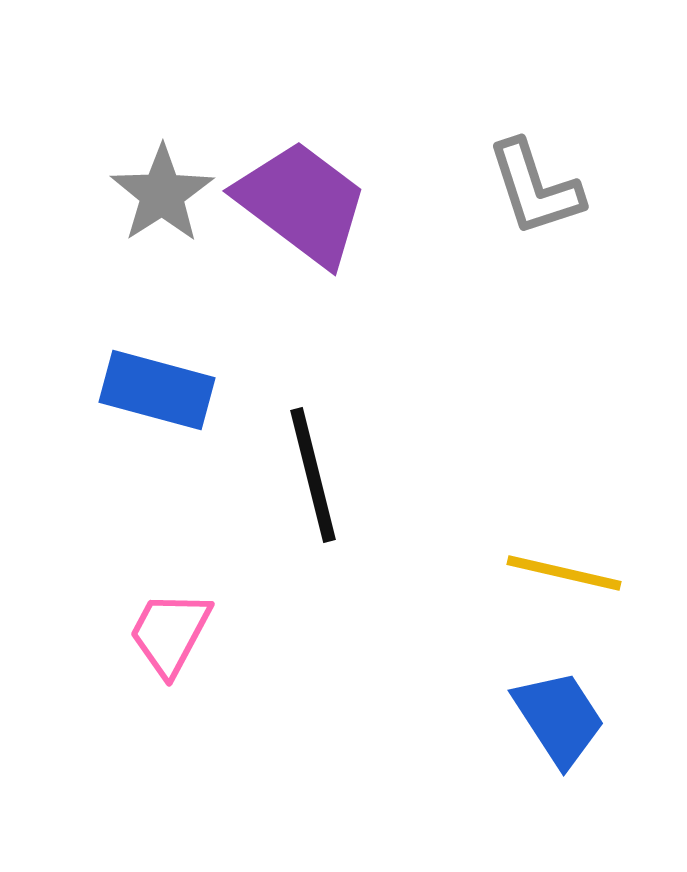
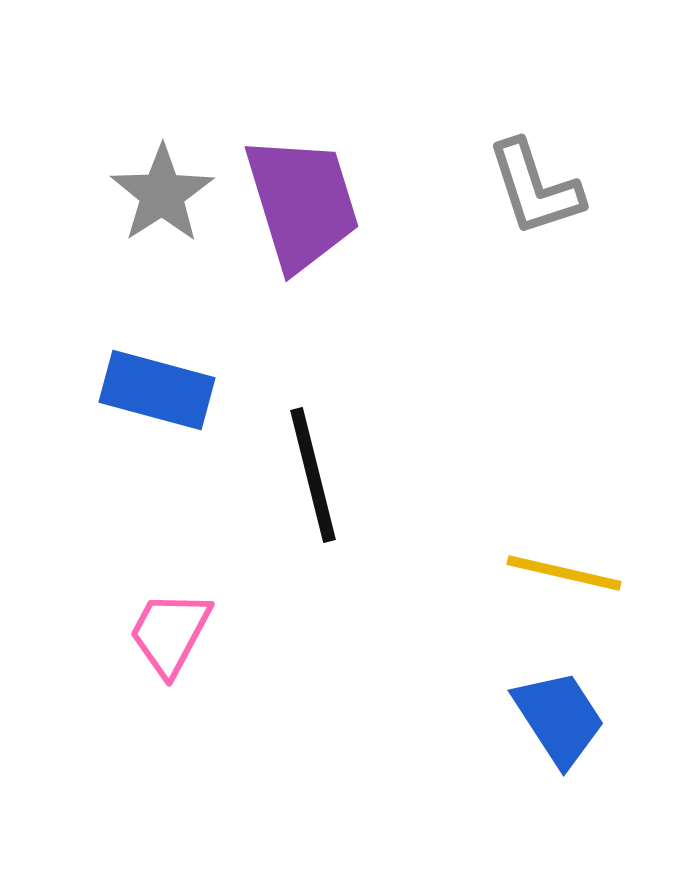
purple trapezoid: rotated 36 degrees clockwise
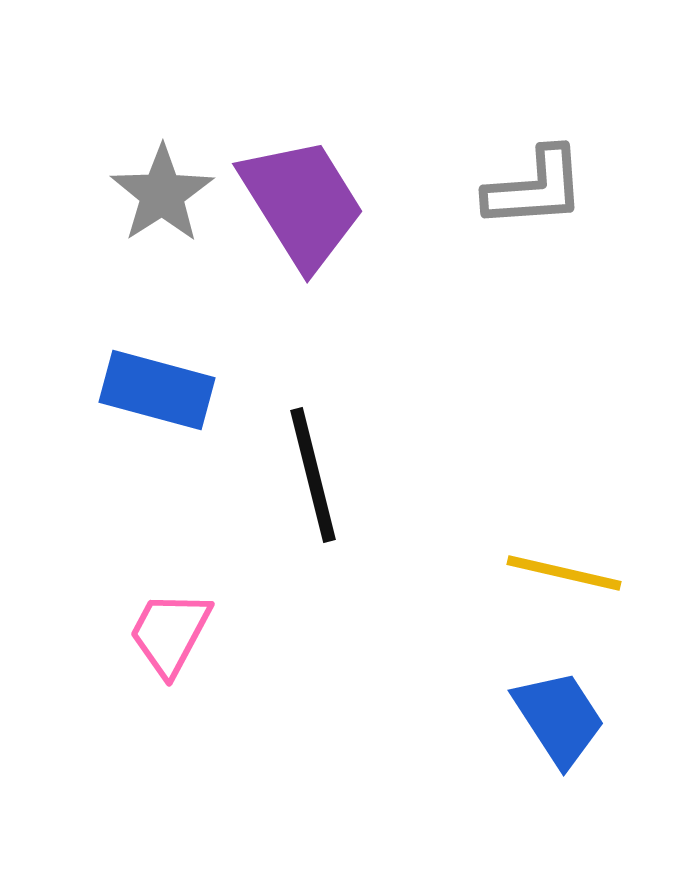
gray L-shape: rotated 76 degrees counterclockwise
purple trapezoid: rotated 15 degrees counterclockwise
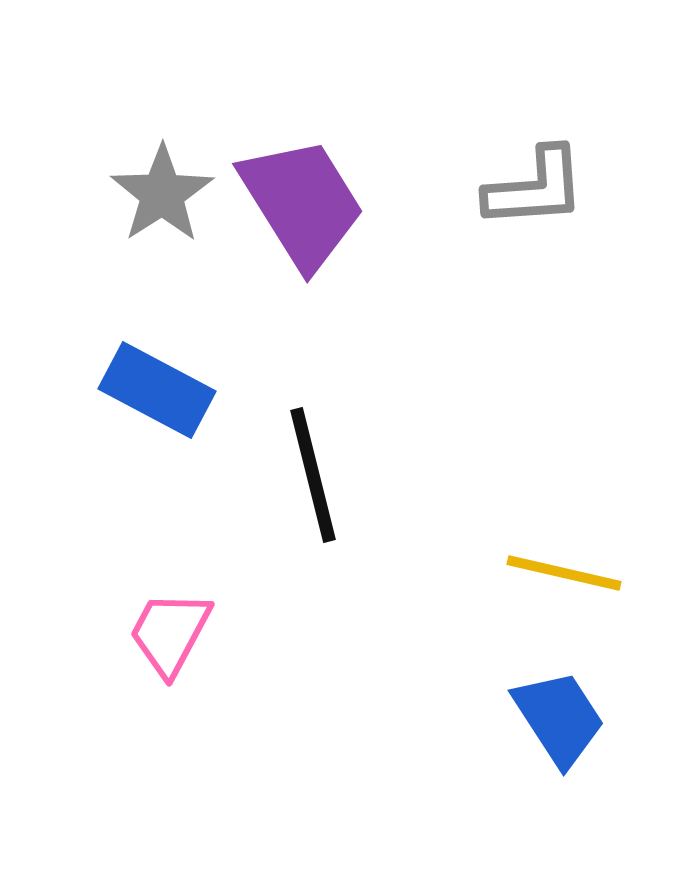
blue rectangle: rotated 13 degrees clockwise
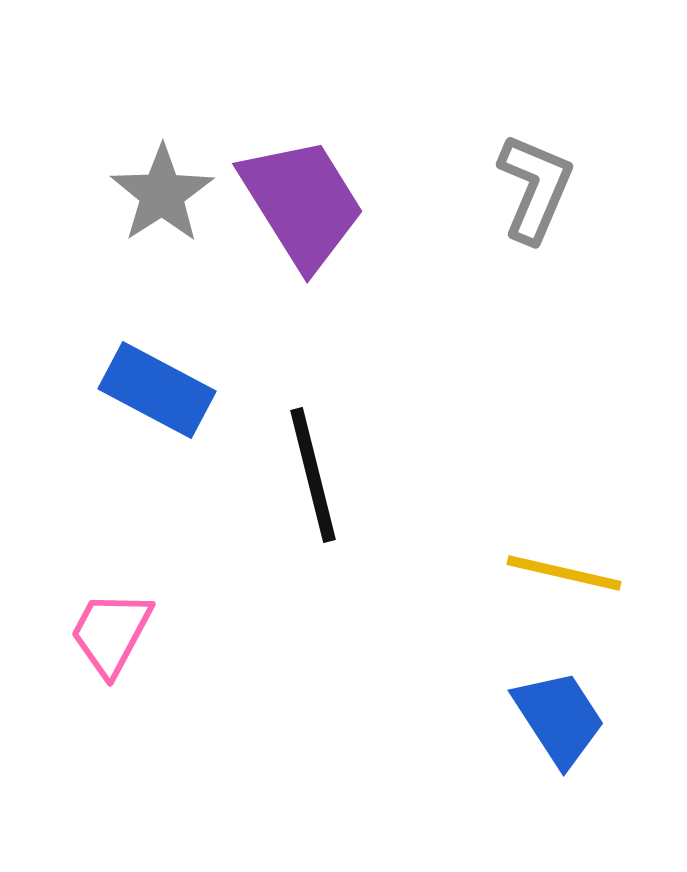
gray L-shape: rotated 63 degrees counterclockwise
pink trapezoid: moved 59 px left
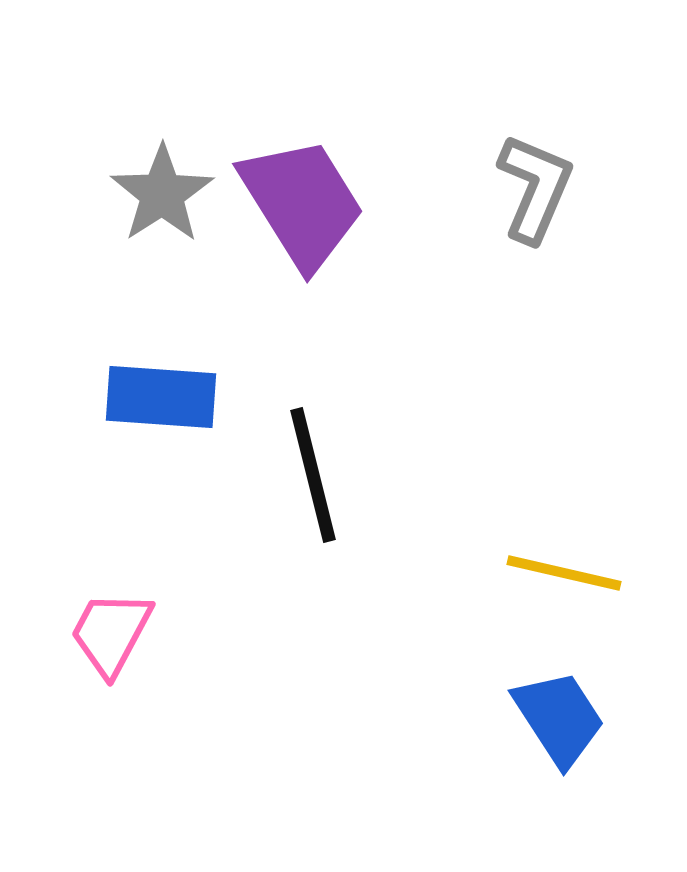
blue rectangle: moved 4 px right, 7 px down; rotated 24 degrees counterclockwise
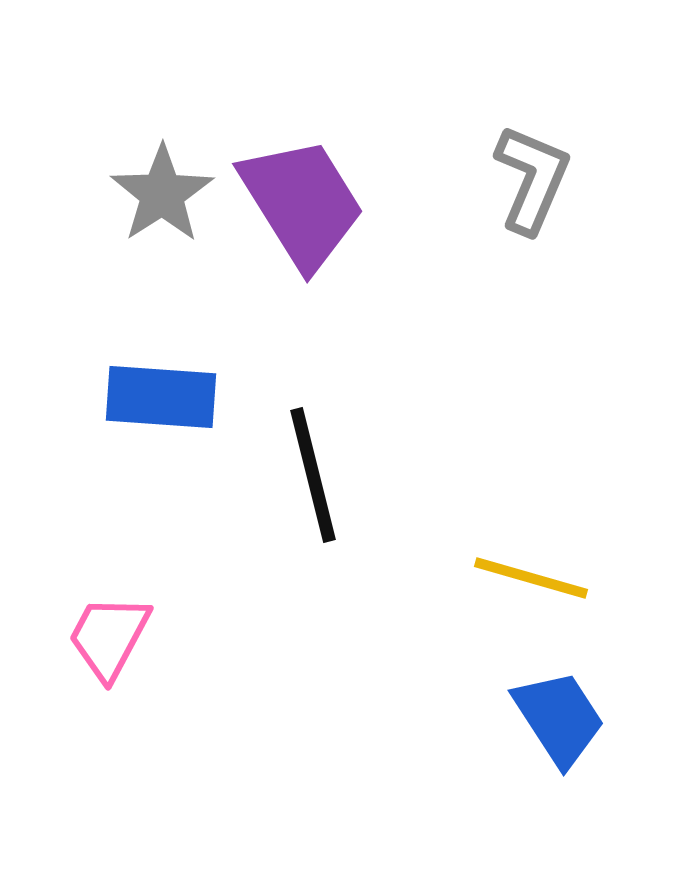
gray L-shape: moved 3 px left, 9 px up
yellow line: moved 33 px left, 5 px down; rotated 3 degrees clockwise
pink trapezoid: moved 2 px left, 4 px down
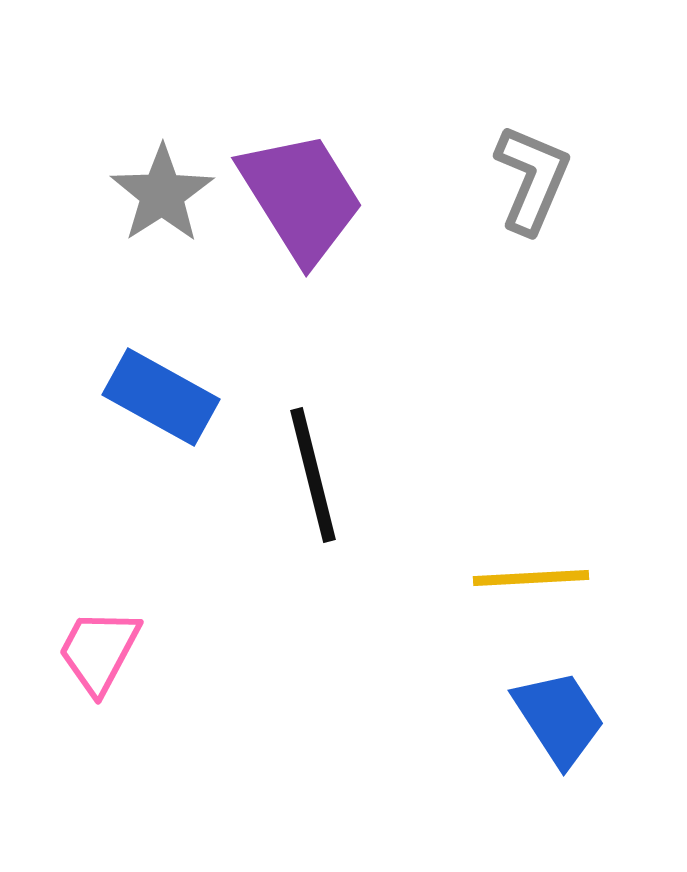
purple trapezoid: moved 1 px left, 6 px up
blue rectangle: rotated 25 degrees clockwise
yellow line: rotated 19 degrees counterclockwise
pink trapezoid: moved 10 px left, 14 px down
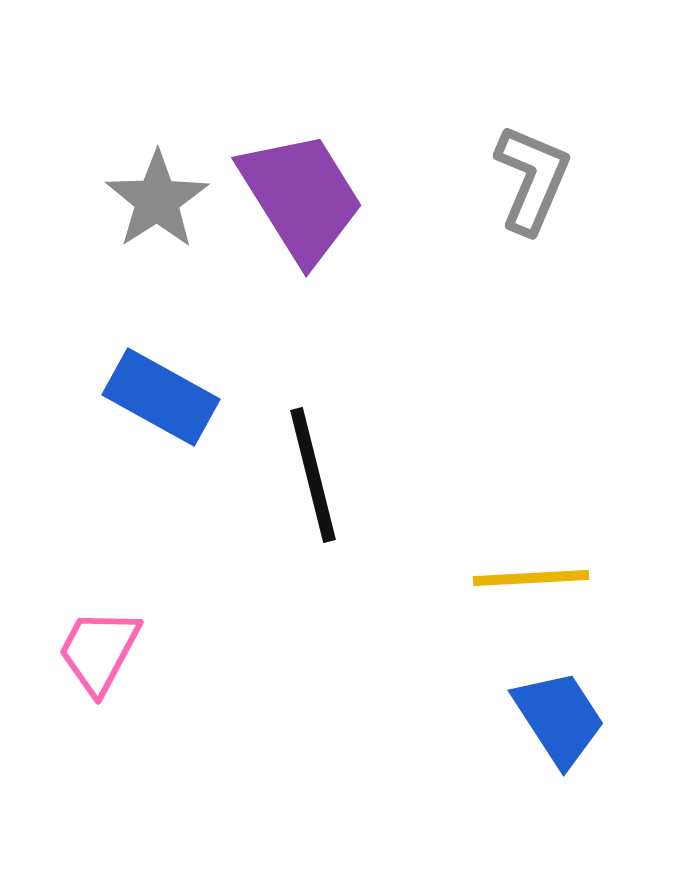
gray star: moved 5 px left, 6 px down
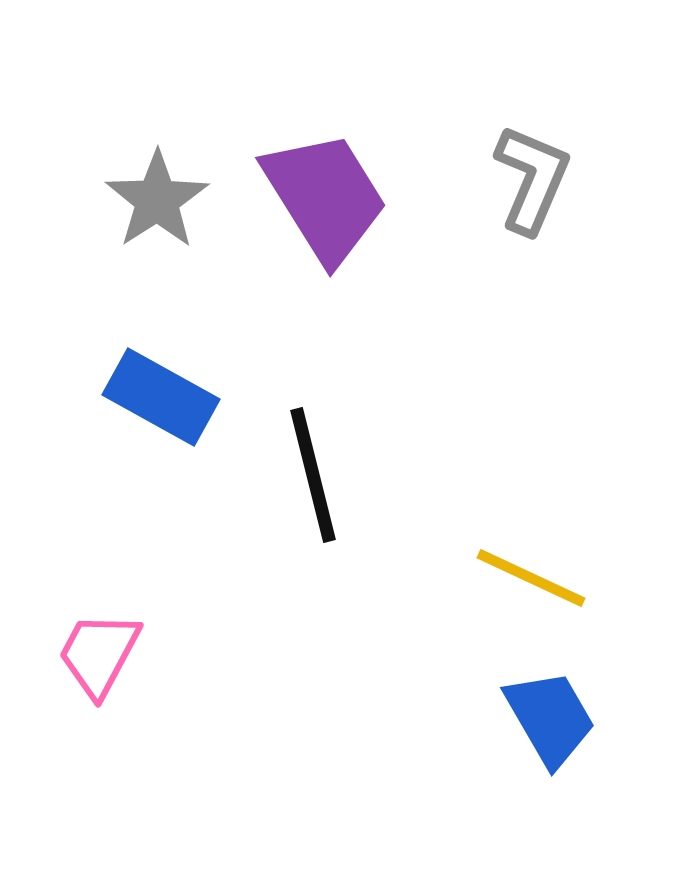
purple trapezoid: moved 24 px right
yellow line: rotated 28 degrees clockwise
pink trapezoid: moved 3 px down
blue trapezoid: moved 9 px left; rotated 3 degrees clockwise
